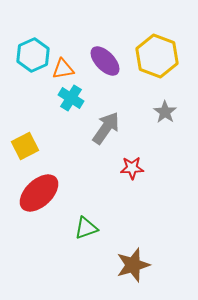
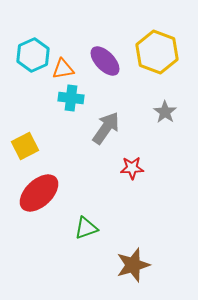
yellow hexagon: moved 4 px up
cyan cross: rotated 25 degrees counterclockwise
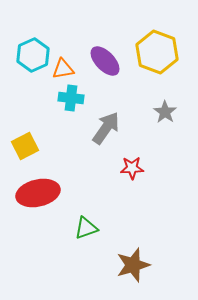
red ellipse: moved 1 px left; rotated 30 degrees clockwise
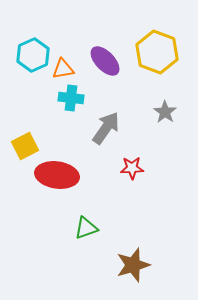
red ellipse: moved 19 px right, 18 px up; rotated 21 degrees clockwise
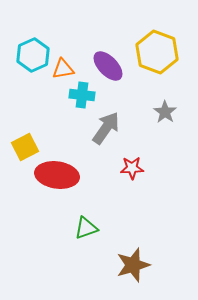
purple ellipse: moved 3 px right, 5 px down
cyan cross: moved 11 px right, 3 px up
yellow square: moved 1 px down
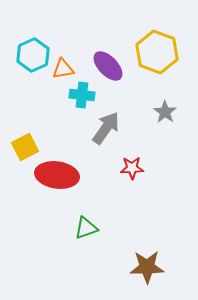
brown star: moved 14 px right, 2 px down; rotated 16 degrees clockwise
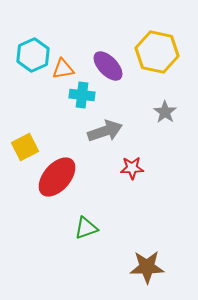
yellow hexagon: rotated 9 degrees counterclockwise
gray arrow: moved 1 px left, 3 px down; rotated 36 degrees clockwise
red ellipse: moved 2 px down; rotated 57 degrees counterclockwise
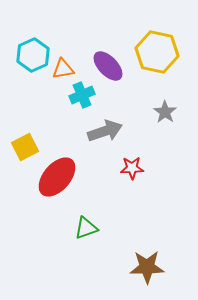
cyan cross: rotated 30 degrees counterclockwise
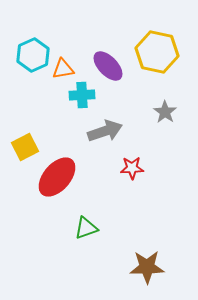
cyan cross: rotated 20 degrees clockwise
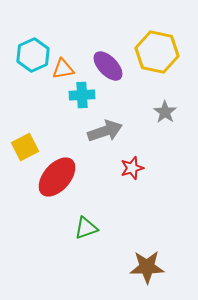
red star: rotated 15 degrees counterclockwise
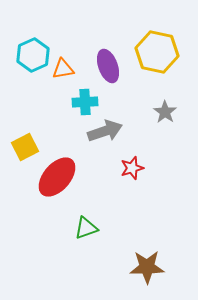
purple ellipse: rotated 24 degrees clockwise
cyan cross: moved 3 px right, 7 px down
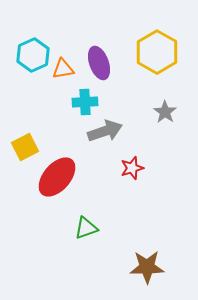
yellow hexagon: rotated 18 degrees clockwise
purple ellipse: moved 9 px left, 3 px up
